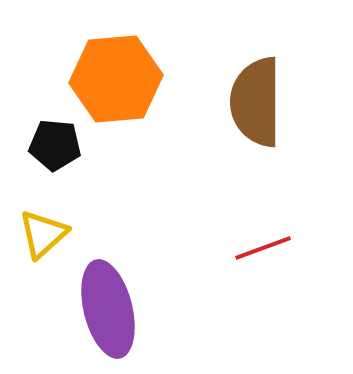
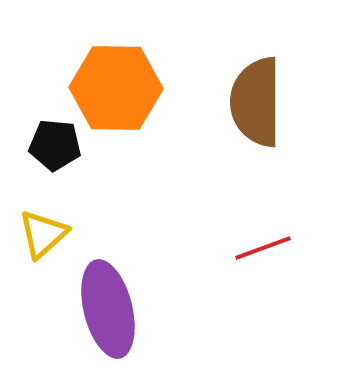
orange hexagon: moved 9 px down; rotated 6 degrees clockwise
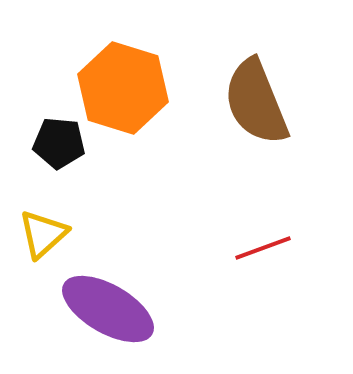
orange hexagon: moved 7 px right; rotated 16 degrees clockwise
brown semicircle: rotated 22 degrees counterclockwise
black pentagon: moved 4 px right, 2 px up
purple ellipse: rotated 46 degrees counterclockwise
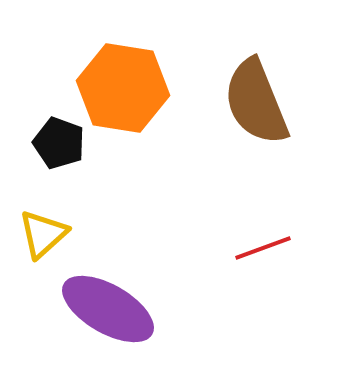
orange hexagon: rotated 8 degrees counterclockwise
black pentagon: rotated 15 degrees clockwise
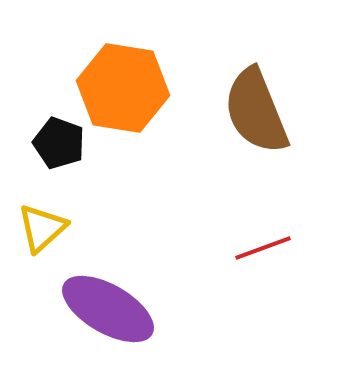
brown semicircle: moved 9 px down
yellow triangle: moved 1 px left, 6 px up
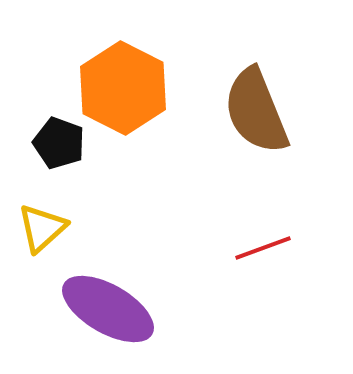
orange hexagon: rotated 18 degrees clockwise
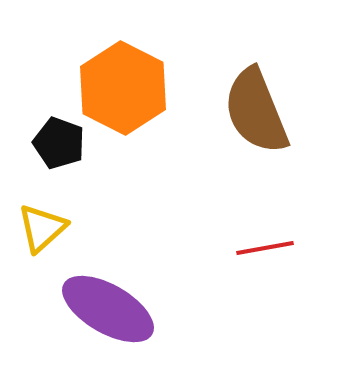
red line: moved 2 px right; rotated 10 degrees clockwise
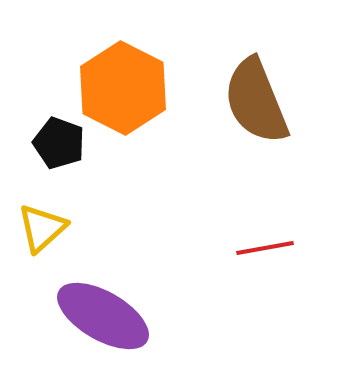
brown semicircle: moved 10 px up
purple ellipse: moved 5 px left, 7 px down
